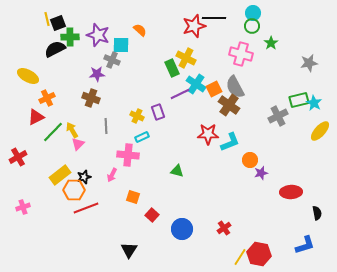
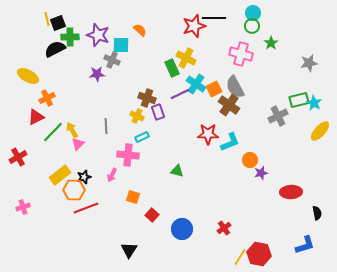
brown cross at (91, 98): moved 56 px right
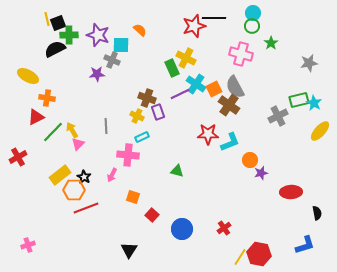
green cross at (70, 37): moved 1 px left, 2 px up
orange cross at (47, 98): rotated 35 degrees clockwise
black star at (84, 177): rotated 24 degrees counterclockwise
pink cross at (23, 207): moved 5 px right, 38 px down
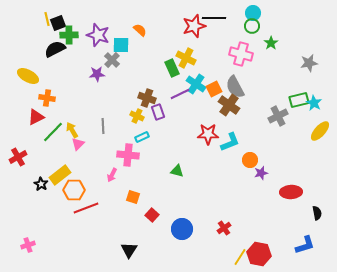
gray cross at (112, 60): rotated 21 degrees clockwise
gray line at (106, 126): moved 3 px left
black star at (84, 177): moved 43 px left, 7 px down
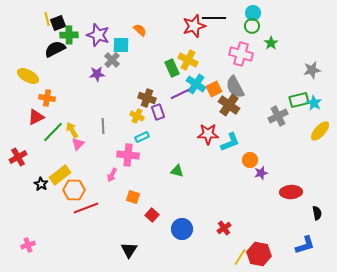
yellow cross at (186, 58): moved 2 px right, 2 px down
gray star at (309, 63): moved 3 px right, 7 px down
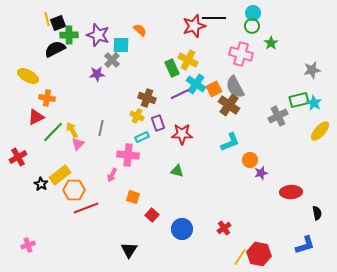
purple rectangle at (158, 112): moved 11 px down
gray line at (103, 126): moved 2 px left, 2 px down; rotated 14 degrees clockwise
red star at (208, 134): moved 26 px left
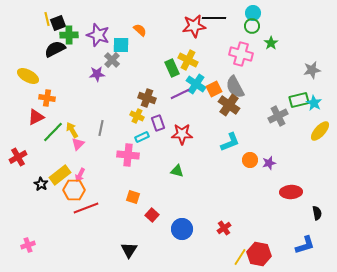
red star at (194, 26): rotated 10 degrees clockwise
purple star at (261, 173): moved 8 px right, 10 px up
pink arrow at (112, 175): moved 32 px left
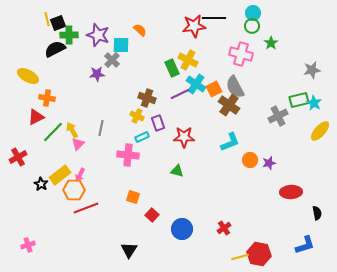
red star at (182, 134): moved 2 px right, 3 px down
yellow line at (240, 257): rotated 42 degrees clockwise
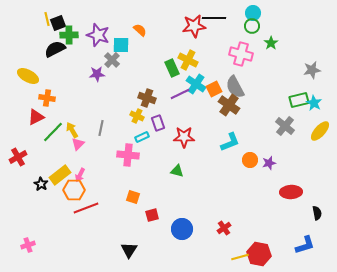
gray cross at (278, 116): moved 7 px right, 10 px down; rotated 24 degrees counterclockwise
red square at (152, 215): rotated 32 degrees clockwise
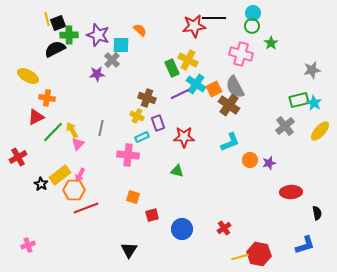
gray cross at (285, 126): rotated 12 degrees clockwise
